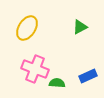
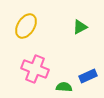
yellow ellipse: moved 1 px left, 2 px up
green semicircle: moved 7 px right, 4 px down
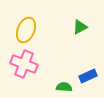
yellow ellipse: moved 4 px down; rotated 10 degrees counterclockwise
pink cross: moved 11 px left, 5 px up
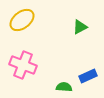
yellow ellipse: moved 4 px left, 10 px up; rotated 30 degrees clockwise
pink cross: moved 1 px left, 1 px down
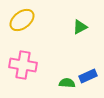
pink cross: rotated 12 degrees counterclockwise
green semicircle: moved 3 px right, 4 px up
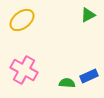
green triangle: moved 8 px right, 12 px up
pink cross: moved 1 px right, 5 px down; rotated 20 degrees clockwise
blue rectangle: moved 1 px right
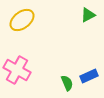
pink cross: moved 7 px left
green semicircle: rotated 63 degrees clockwise
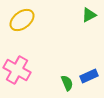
green triangle: moved 1 px right
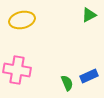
yellow ellipse: rotated 25 degrees clockwise
pink cross: rotated 20 degrees counterclockwise
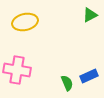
green triangle: moved 1 px right
yellow ellipse: moved 3 px right, 2 px down
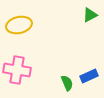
yellow ellipse: moved 6 px left, 3 px down
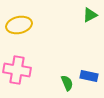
blue rectangle: rotated 36 degrees clockwise
